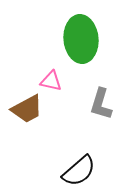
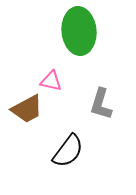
green ellipse: moved 2 px left, 8 px up
black semicircle: moved 11 px left, 20 px up; rotated 12 degrees counterclockwise
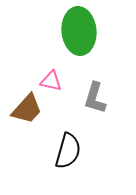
gray L-shape: moved 6 px left, 6 px up
brown trapezoid: rotated 20 degrees counterclockwise
black semicircle: rotated 21 degrees counterclockwise
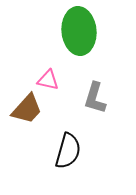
pink triangle: moved 3 px left, 1 px up
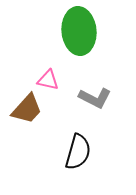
gray L-shape: rotated 80 degrees counterclockwise
black semicircle: moved 10 px right, 1 px down
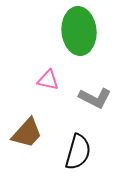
brown trapezoid: moved 24 px down
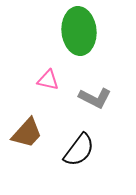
black semicircle: moved 1 px right, 2 px up; rotated 21 degrees clockwise
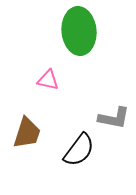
gray L-shape: moved 19 px right, 20 px down; rotated 16 degrees counterclockwise
brown trapezoid: rotated 24 degrees counterclockwise
